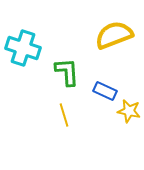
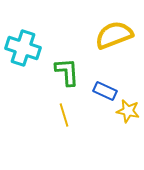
yellow star: moved 1 px left
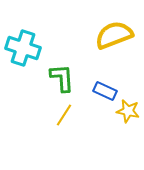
green L-shape: moved 5 px left, 6 px down
yellow line: rotated 50 degrees clockwise
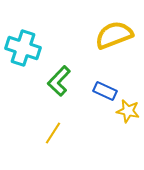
green L-shape: moved 3 px left, 3 px down; rotated 132 degrees counterclockwise
yellow line: moved 11 px left, 18 px down
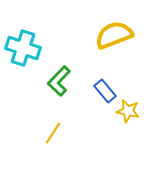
blue rectangle: rotated 25 degrees clockwise
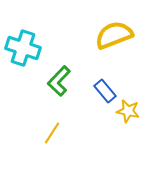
yellow line: moved 1 px left
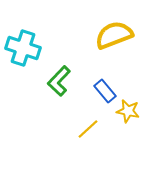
yellow line: moved 36 px right, 4 px up; rotated 15 degrees clockwise
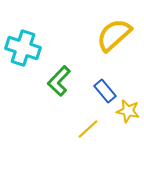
yellow semicircle: rotated 21 degrees counterclockwise
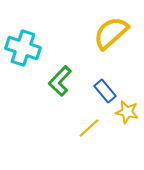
yellow semicircle: moved 3 px left, 2 px up
green L-shape: moved 1 px right
yellow star: moved 1 px left, 1 px down
yellow line: moved 1 px right, 1 px up
